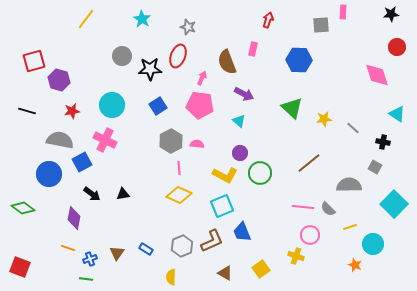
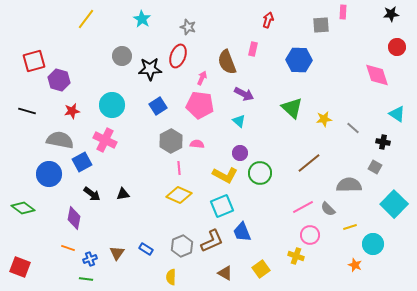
pink line at (303, 207): rotated 35 degrees counterclockwise
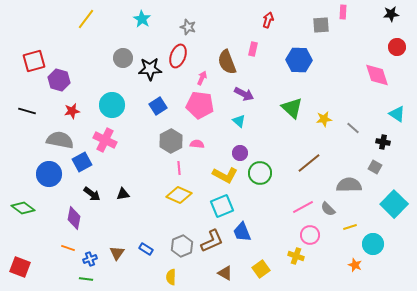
gray circle at (122, 56): moved 1 px right, 2 px down
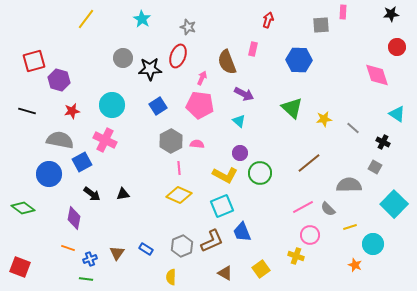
black cross at (383, 142): rotated 16 degrees clockwise
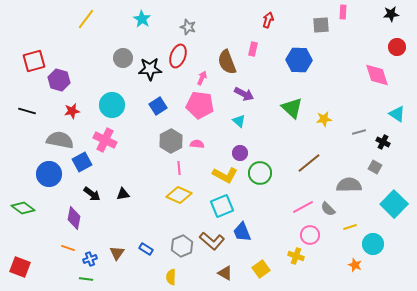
gray line at (353, 128): moved 6 px right, 4 px down; rotated 56 degrees counterclockwise
brown L-shape at (212, 241): rotated 65 degrees clockwise
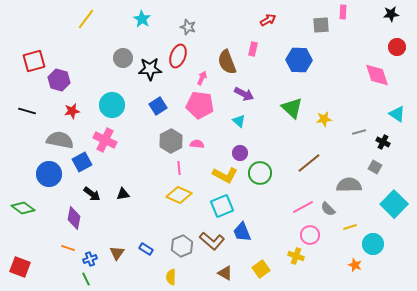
red arrow at (268, 20): rotated 42 degrees clockwise
green line at (86, 279): rotated 56 degrees clockwise
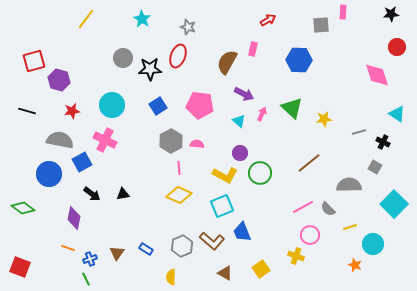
brown semicircle at (227, 62): rotated 50 degrees clockwise
pink arrow at (202, 78): moved 60 px right, 36 px down
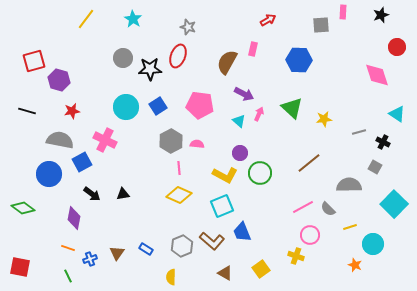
black star at (391, 14): moved 10 px left, 1 px down; rotated 14 degrees counterclockwise
cyan star at (142, 19): moved 9 px left
cyan circle at (112, 105): moved 14 px right, 2 px down
pink arrow at (262, 114): moved 3 px left
red square at (20, 267): rotated 10 degrees counterclockwise
green line at (86, 279): moved 18 px left, 3 px up
